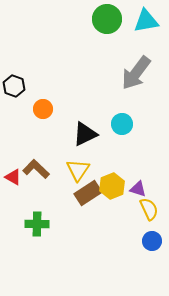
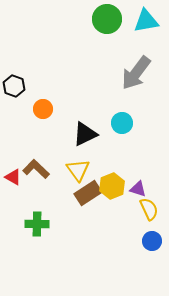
cyan circle: moved 1 px up
yellow triangle: rotated 10 degrees counterclockwise
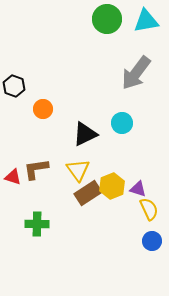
brown L-shape: rotated 52 degrees counterclockwise
red triangle: rotated 12 degrees counterclockwise
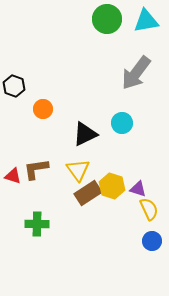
red triangle: moved 1 px up
yellow hexagon: rotated 20 degrees counterclockwise
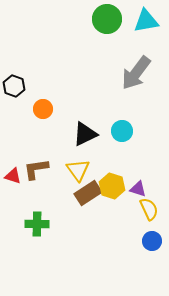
cyan circle: moved 8 px down
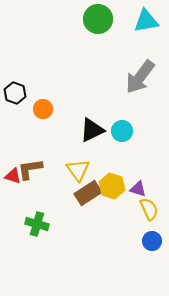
green circle: moved 9 px left
gray arrow: moved 4 px right, 4 px down
black hexagon: moved 1 px right, 7 px down
black triangle: moved 7 px right, 4 px up
brown L-shape: moved 6 px left
green cross: rotated 15 degrees clockwise
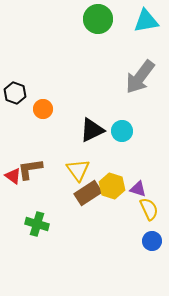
red triangle: rotated 18 degrees clockwise
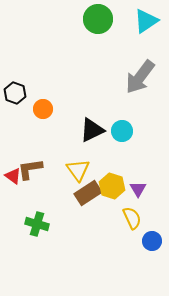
cyan triangle: rotated 24 degrees counterclockwise
purple triangle: rotated 42 degrees clockwise
yellow semicircle: moved 17 px left, 9 px down
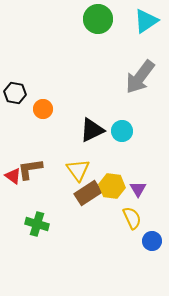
black hexagon: rotated 10 degrees counterclockwise
yellow hexagon: rotated 10 degrees counterclockwise
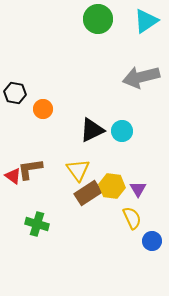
gray arrow: moved 1 px right; rotated 39 degrees clockwise
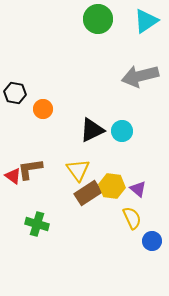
gray arrow: moved 1 px left, 1 px up
purple triangle: rotated 18 degrees counterclockwise
